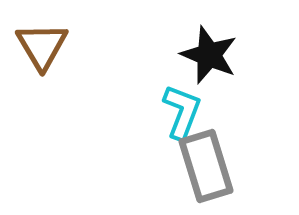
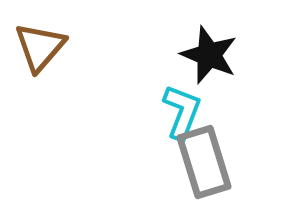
brown triangle: moved 2 px left, 1 px down; rotated 12 degrees clockwise
gray rectangle: moved 2 px left, 4 px up
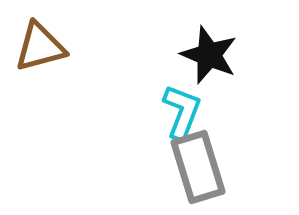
brown triangle: rotated 34 degrees clockwise
gray rectangle: moved 6 px left, 5 px down
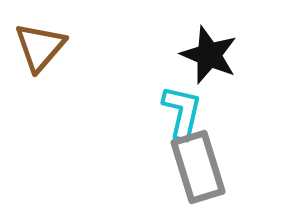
brown triangle: rotated 34 degrees counterclockwise
cyan L-shape: rotated 8 degrees counterclockwise
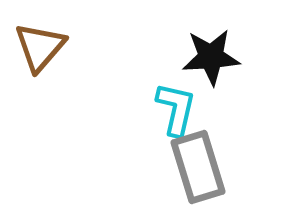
black star: moved 2 px right, 2 px down; rotated 26 degrees counterclockwise
cyan L-shape: moved 6 px left, 3 px up
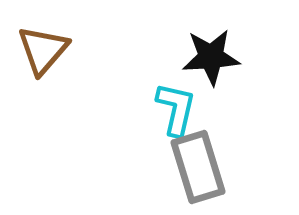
brown triangle: moved 3 px right, 3 px down
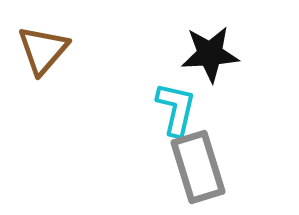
black star: moved 1 px left, 3 px up
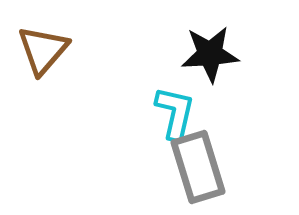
cyan L-shape: moved 1 px left, 4 px down
